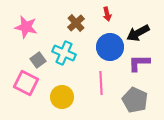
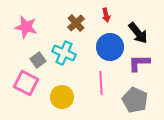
red arrow: moved 1 px left, 1 px down
black arrow: rotated 100 degrees counterclockwise
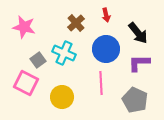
pink star: moved 2 px left
blue circle: moved 4 px left, 2 px down
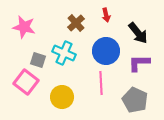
blue circle: moved 2 px down
gray square: rotated 35 degrees counterclockwise
pink square: moved 1 px up; rotated 10 degrees clockwise
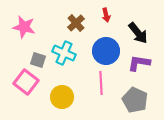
purple L-shape: rotated 10 degrees clockwise
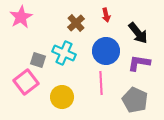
pink star: moved 3 px left, 10 px up; rotated 30 degrees clockwise
pink square: rotated 15 degrees clockwise
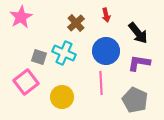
gray square: moved 1 px right, 3 px up
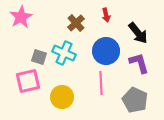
purple L-shape: rotated 65 degrees clockwise
pink square: moved 2 px right, 1 px up; rotated 25 degrees clockwise
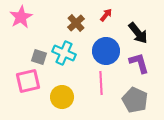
red arrow: rotated 128 degrees counterclockwise
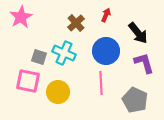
red arrow: rotated 16 degrees counterclockwise
purple L-shape: moved 5 px right
pink square: rotated 25 degrees clockwise
yellow circle: moved 4 px left, 5 px up
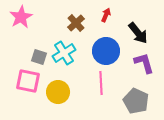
cyan cross: rotated 35 degrees clockwise
gray pentagon: moved 1 px right, 1 px down
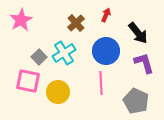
pink star: moved 3 px down
gray square: rotated 28 degrees clockwise
